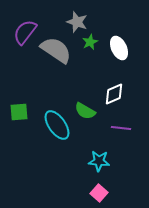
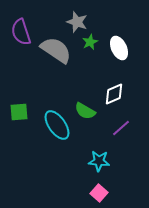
purple semicircle: moved 4 px left; rotated 56 degrees counterclockwise
purple line: rotated 48 degrees counterclockwise
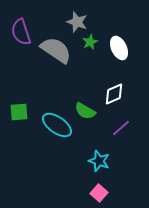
cyan ellipse: rotated 20 degrees counterclockwise
cyan star: rotated 15 degrees clockwise
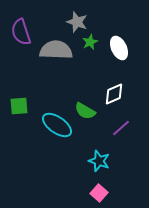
gray semicircle: rotated 32 degrees counterclockwise
green square: moved 6 px up
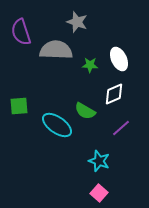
green star: moved 23 px down; rotated 28 degrees clockwise
white ellipse: moved 11 px down
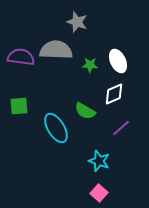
purple semicircle: moved 25 px down; rotated 116 degrees clockwise
white ellipse: moved 1 px left, 2 px down
cyan ellipse: moved 1 px left, 3 px down; rotated 24 degrees clockwise
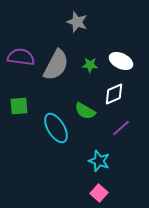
gray semicircle: moved 15 px down; rotated 116 degrees clockwise
white ellipse: moved 3 px right; rotated 40 degrees counterclockwise
